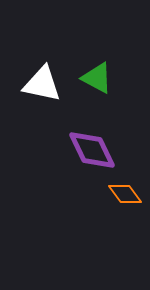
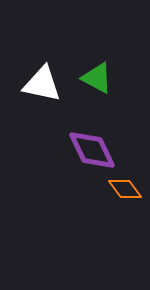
orange diamond: moved 5 px up
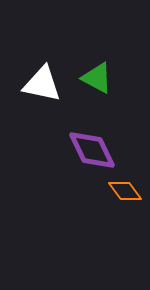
orange diamond: moved 2 px down
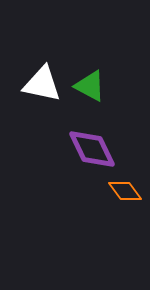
green triangle: moved 7 px left, 8 px down
purple diamond: moved 1 px up
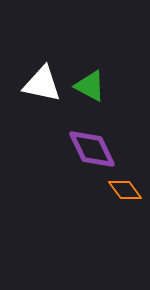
orange diamond: moved 1 px up
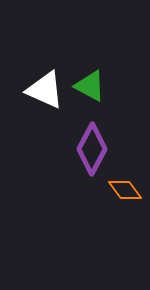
white triangle: moved 3 px right, 6 px down; rotated 12 degrees clockwise
purple diamond: rotated 54 degrees clockwise
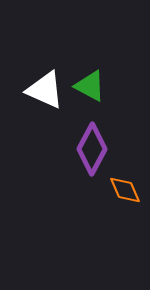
orange diamond: rotated 12 degrees clockwise
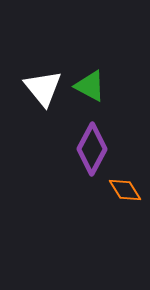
white triangle: moved 2 px left, 2 px up; rotated 27 degrees clockwise
orange diamond: rotated 8 degrees counterclockwise
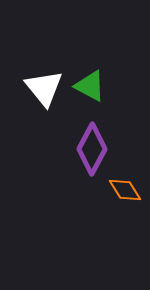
white triangle: moved 1 px right
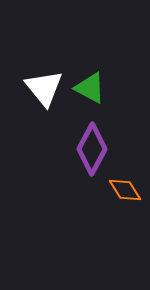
green triangle: moved 2 px down
